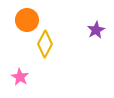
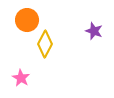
purple star: moved 2 px left, 1 px down; rotated 24 degrees counterclockwise
pink star: moved 1 px right, 1 px down
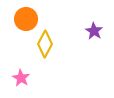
orange circle: moved 1 px left, 1 px up
purple star: rotated 12 degrees clockwise
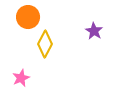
orange circle: moved 2 px right, 2 px up
pink star: rotated 18 degrees clockwise
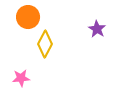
purple star: moved 3 px right, 2 px up
pink star: rotated 18 degrees clockwise
